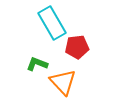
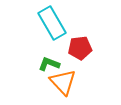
red pentagon: moved 3 px right, 1 px down
green L-shape: moved 12 px right
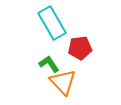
green L-shape: rotated 35 degrees clockwise
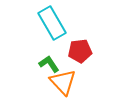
red pentagon: moved 3 px down
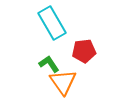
red pentagon: moved 4 px right
orange triangle: rotated 8 degrees clockwise
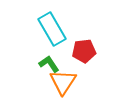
cyan rectangle: moved 6 px down
orange triangle: rotated 8 degrees clockwise
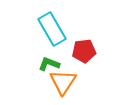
green L-shape: rotated 35 degrees counterclockwise
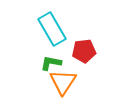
green L-shape: moved 2 px right, 1 px up; rotated 10 degrees counterclockwise
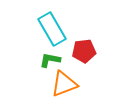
green L-shape: moved 1 px left, 3 px up
orange triangle: moved 1 px right, 2 px down; rotated 36 degrees clockwise
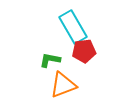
cyan rectangle: moved 21 px right, 2 px up
orange triangle: moved 1 px left, 1 px down
